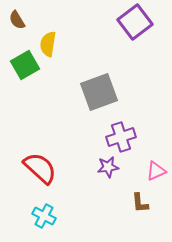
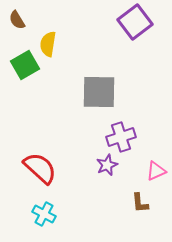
gray square: rotated 21 degrees clockwise
purple star: moved 1 px left, 2 px up; rotated 15 degrees counterclockwise
cyan cross: moved 2 px up
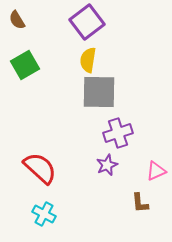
purple square: moved 48 px left
yellow semicircle: moved 40 px right, 16 px down
purple cross: moved 3 px left, 4 px up
